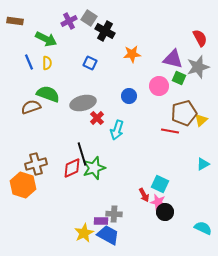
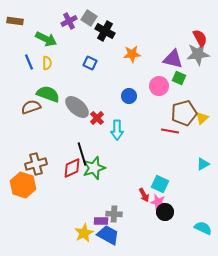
gray star: moved 13 px up; rotated 10 degrees clockwise
gray ellipse: moved 6 px left, 4 px down; rotated 55 degrees clockwise
yellow triangle: moved 1 px right, 2 px up
cyan arrow: rotated 18 degrees counterclockwise
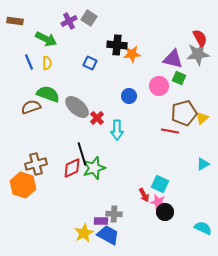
black cross: moved 12 px right, 14 px down; rotated 24 degrees counterclockwise
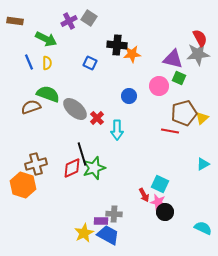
gray ellipse: moved 2 px left, 2 px down
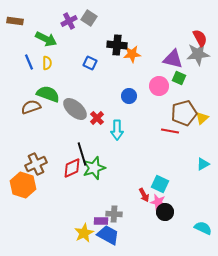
brown cross: rotated 10 degrees counterclockwise
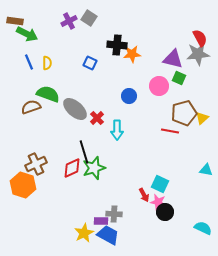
green arrow: moved 19 px left, 5 px up
black line: moved 2 px right, 2 px up
cyan triangle: moved 3 px right, 6 px down; rotated 40 degrees clockwise
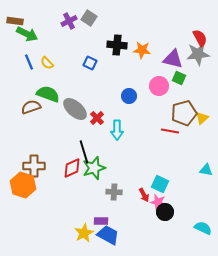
orange star: moved 10 px right, 4 px up; rotated 12 degrees clockwise
yellow semicircle: rotated 136 degrees clockwise
brown cross: moved 2 px left, 2 px down; rotated 25 degrees clockwise
gray cross: moved 22 px up
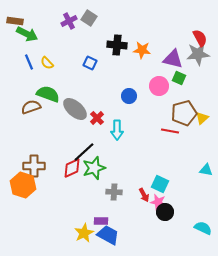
black line: rotated 65 degrees clockwise
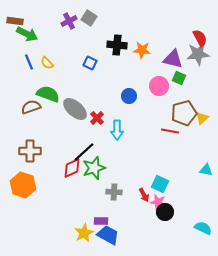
brown cross: moved 4 px left, 15 px up
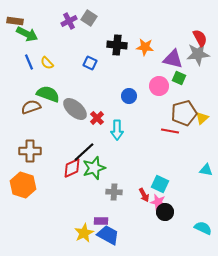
orange star: moved 3 px right, 3 px up
